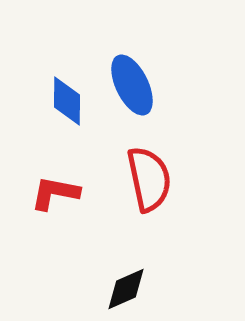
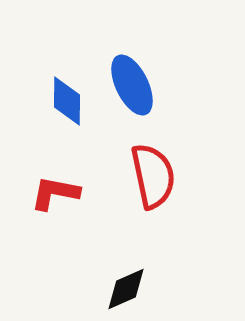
red semicircle: moved 4 px right, 3 px up
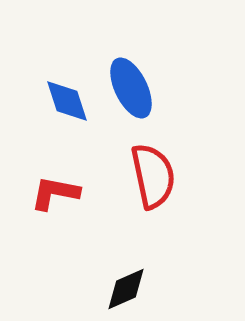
blue ellipse: moved 1 px left, 3 px down
blue diamond: rotated 18 degrees counterclockwise
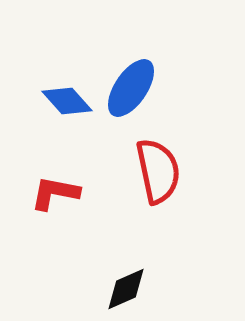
blue ellipse: rotated 60 degrees clockwise
blue diamond: rotated 24 degrees counterclockwise
red semicircle: moved 5 px right, 5 px up
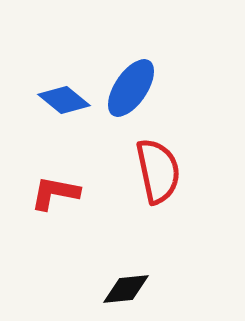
blue diamond: moved 3 px left, 1 px up; rotated 9 degrees counterclockwise
black diamond: rotated 18 degrees clockwise
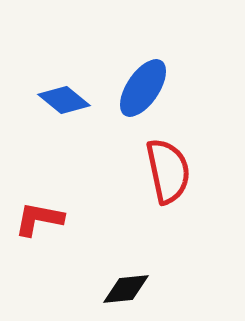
blue ellipse: moved 12 px right
red semicircle: moved 10 px right
red L-shape: moved 16 px left, 26 px down
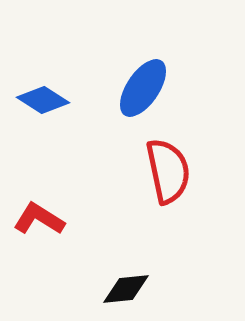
blue diamond: moved 21 px left; rotated 6 degrees counterclockwise
red L-shape: rotated 21 degrees clockwise
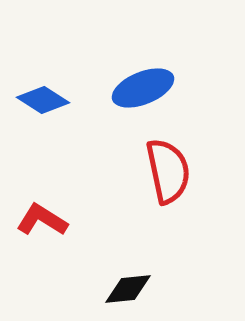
blue ellipse: rotated 34 degrees clockwise
red L-shape: moved 3 px right, 1 px down
black diamond: moved 2 px right
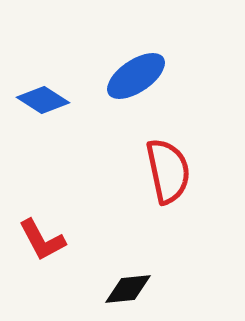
blue ellipse: moved 7 px left, 12 px up; rotated 12 degrees counterclockwise
red L-shape: moved 20 px down; rotated 150 degrees counterclockwise
